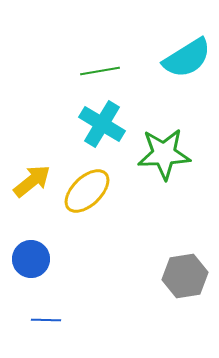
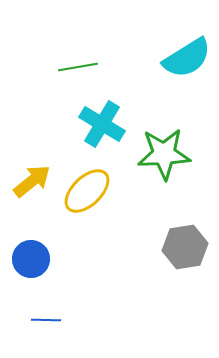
green line: moved 22 px left, 4 px up
gray hexagon: moved 29 px up
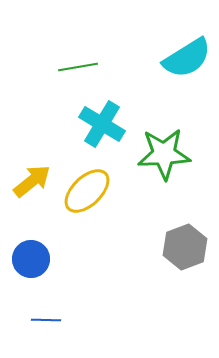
gray hexagon: rotated 12 degrees counterclockwise
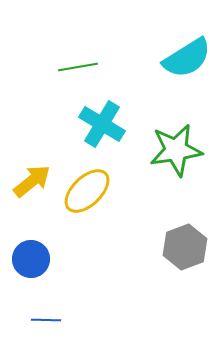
green star: moved 12 px right, 4 px up; rotated 6 degrees counterclockwise
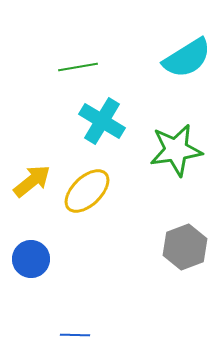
cyan cross: moved 3 px up
blue line: moved 29 px right, 15 px down
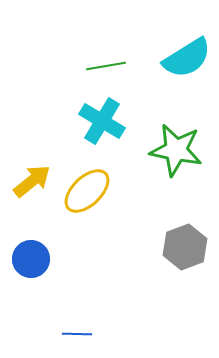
green line: moved 28 px right, 1 px up
green star: rotated 20 degrees clockwise
blue line: moved 2 px right, 1 px up
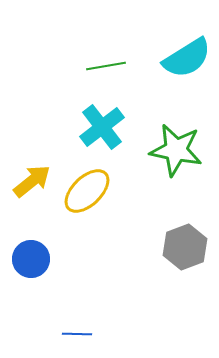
cyan cross: moved 6 px down; rotated 21 degrees clockwise
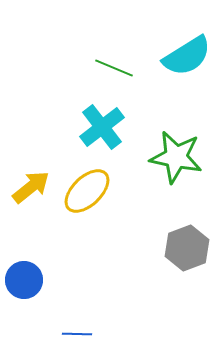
cyan semicircle: moved 2 px up
green line: moved 8 px right, 2 px down; rotated 33 degrees clockwise
green star: moved 7 px down
yellow arrow: moved 1 px left, 6 px down
gray hexagon: moved 2 px right, 1 px down
blue circle: moved 7 px left, 21 px down
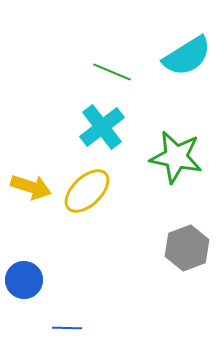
green line: moved 2 px left, 4 px down
yellow arrow: rotated 57 degrees clockwise
blue line: moved 10 px left, 6 px up
